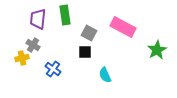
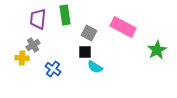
gray cross: rotated 24 degrees clockwise
yellow cross: rotated 16 degrees clockwise
cyan semicircle: moved 10 px left, 8 px up; rotated 35 degrees counterclockwise
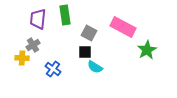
green star: moved 10 px left
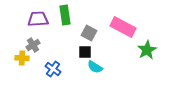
purple trapezoid: rotated 80 degrees clockwise
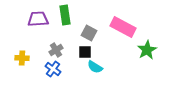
gray cross: moved 23 px right, 5 px down
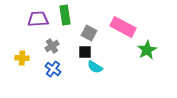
gray cross: moved 4 px left, 4 px up
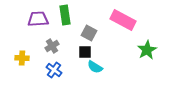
pink rectangle: moved 7 px up
blue cross: moved 1 px right, 1 px down
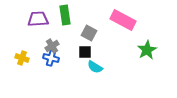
yellow cross: rotated 16 degrees clockwise
blue cross: moved 3 px left, 12 px up; rotated 21 degrees counterclockwise
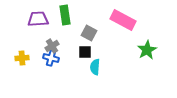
yellow cross: rotated 24 degrees counterclockwise
cyan semicircle: rotated 63 degrees clockwise
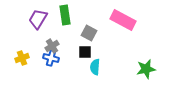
purple trapezoid: rotated 55 degrees counterclockwise
green star: moved 1 px left, 19 px down; rotated 18 degrees clockwise
yellow cross: rotated 16 degrees counterclockwise
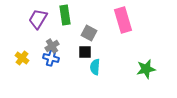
pink rectangle: rotated 45 degrees clockwise
yellow cross: rotated 32 degrees counterclockwise
